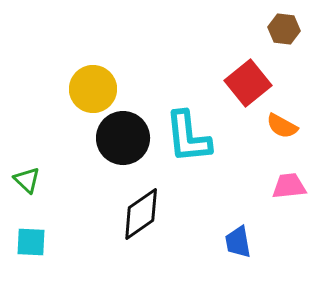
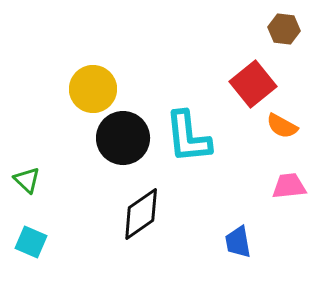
red square: moved 5 px right, 1 px down
cyan square: rotated 20 degrees clockwise
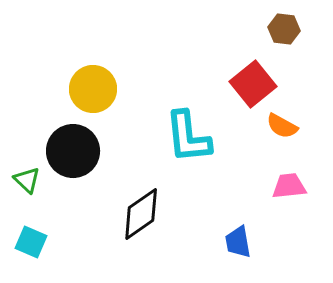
black circle: moved 50 px left, 13 px down
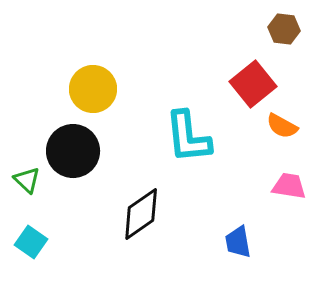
pink trapezoid: rotated 15 degrees clockwise
cyan square: rotated 12 degrees clockwise
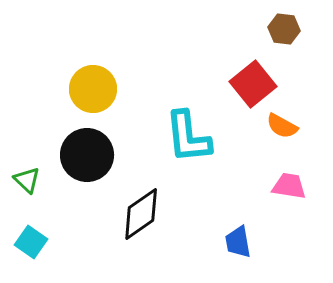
black circle: moved 14 px right, 4 px down
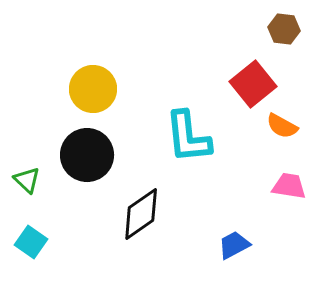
blue trapezoid: moved 4 px left, 3 px down; rotated 72 degrees clockwise
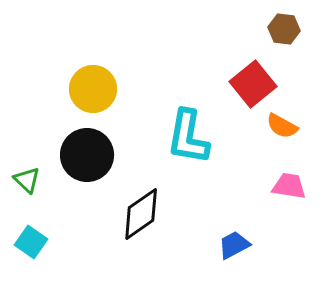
cyan L-shape: rotated 16 degrees clockwise
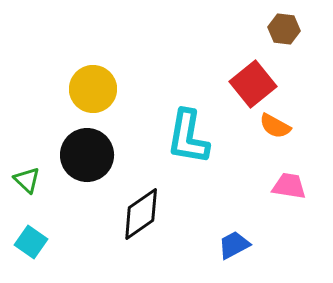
orange semicircle: moved 7 px left
